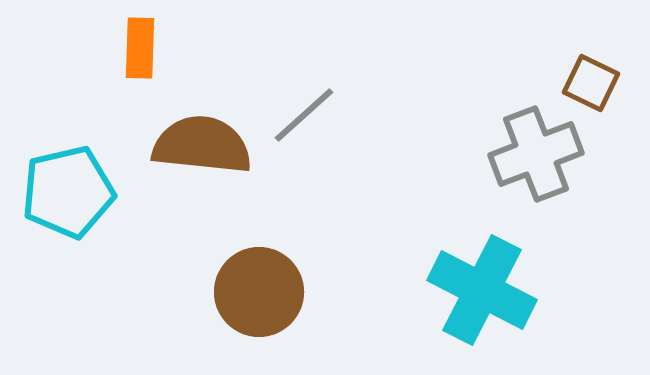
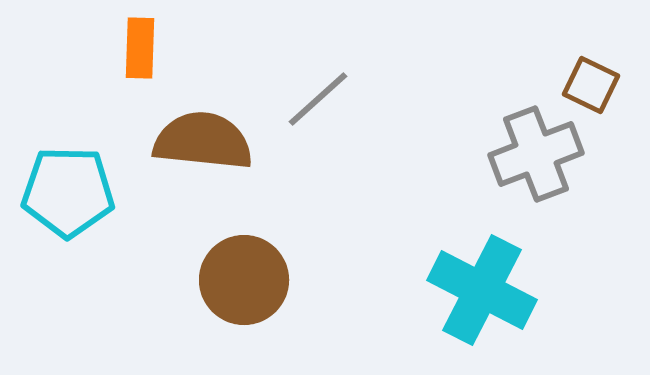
brown square: moved 2 px down
gray line: moved 14 px right, 16 px up
brown semicircle: moved 1 px right, 4 px up
cyan pentagon: rotated 14 degrees clockwise
brown circle: moved 15 px left, 12 px up
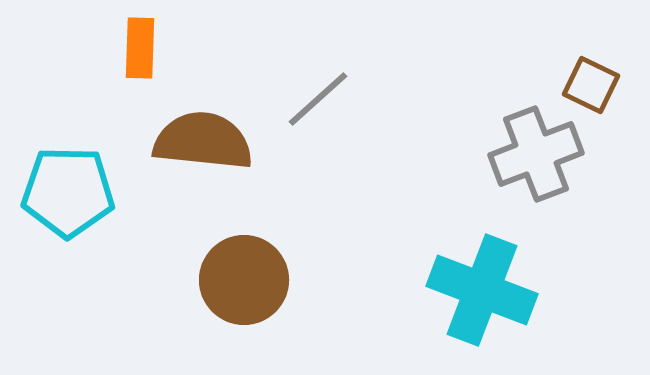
cyan cross: rotated 6 degrees counterclockwise
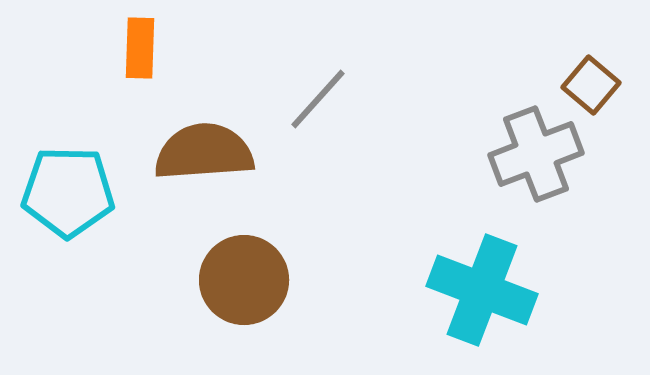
brown square: rotated 14 degrees clockwise
gray line: rotated 6 degrees counterclockwise
brown semicircle: moved 1 px right, 11 px down; rotated 10 degrees counterclockwise
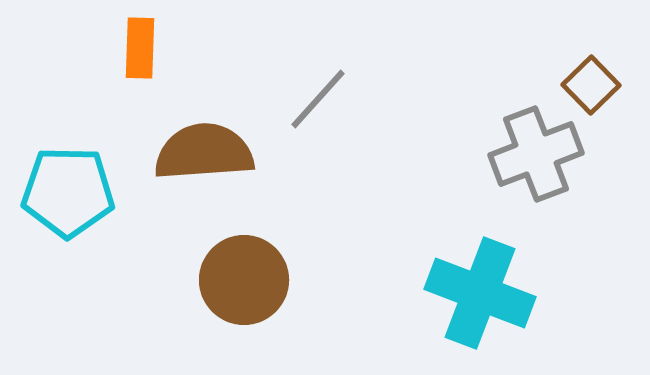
brown square: rotated 6 degrees clockwise
cyan cross: moved 2 px left, 3 px down
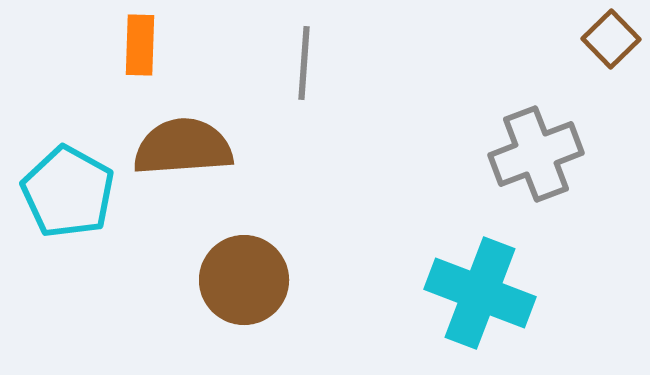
orange rectangle: moved 3 px up
brown square: moved 20 px right, 46 px up
gray line: moved 14 px left, 36 px up; rotated 38 degrees counterclockwise
brown semicircle: moved 21 px left, 5 px up
cyan pentagon: rotated 28 degrees clockwise
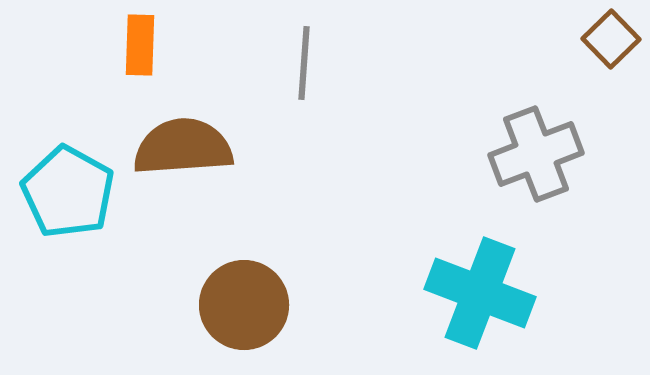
brown circle: moved 25 px down
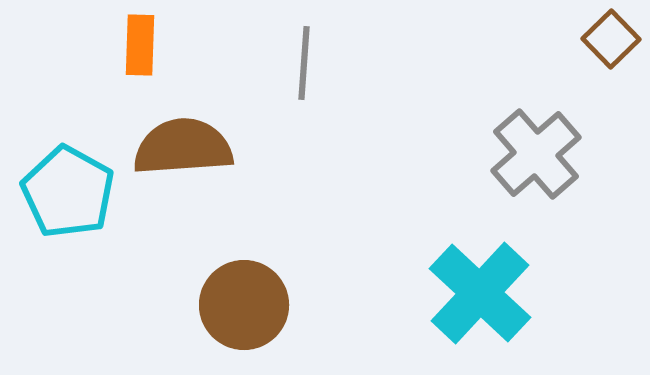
gray cross: rotated 20 degrees counterclockwise
cyan cross: rotated 22 degrees clockwise
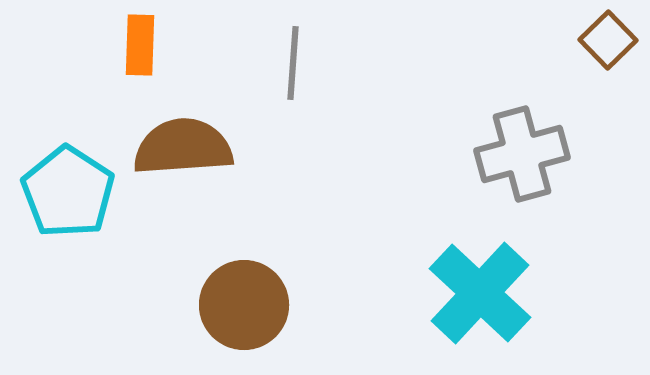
brown square: moved 3 px left, 1 px down
gray line: moved 11 px left
gray cross: moved 14 px left; rotated 26 degrees clockwise
cyan pentagon: rotated 4 degrees clockwise
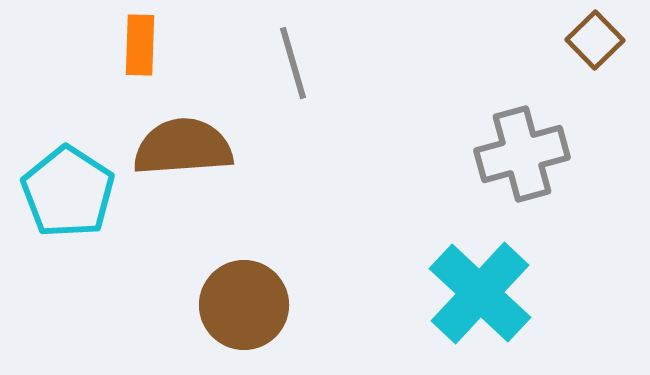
brown square: moved 13 px left
gray line: rotated 20 degrees counterclockwise
